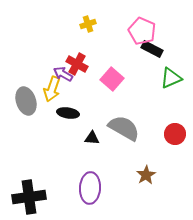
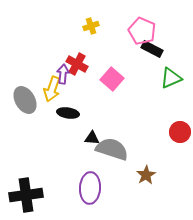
yellow cross: moved 3 px right, 2 px down
purple arrow: rotated 66 degrees clockwise
gray ellipse: moved 1 px left, 1 px up; rotated 12 degrees counterclockwise
gray semicircle: moved 12 px left, 21 px down; rotated 12 degrees counterclockwise
red circle: moved 5 px right, 2 px up
black cross: moved 3 px left, 2 px up
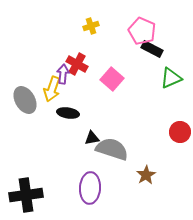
black triangle: rotated 14 degrees counterclockwise
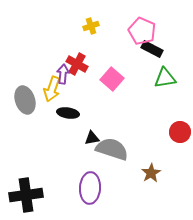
green triangle: moved 6 px left; rotated 15 degrees clockwise
gray ellipse: rotated 12 degrees clockwise
brown star: moved 5 px right, 2 px up
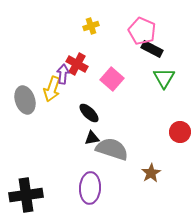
green triangle: moved 1 px left; rotated 50 degrees counterclockwise
black ellipse: moved 21 px right; rotated 35 degrees clockwise
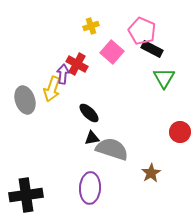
pink square: moved 27 px up
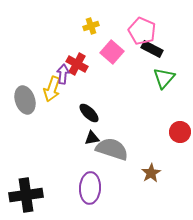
green triangle: rotated 10 degrees clockwise
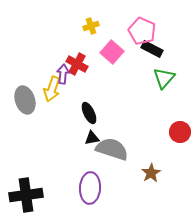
black ellipse: rotated 20 degrees clockwise
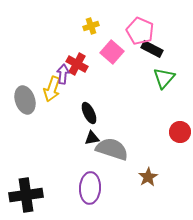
pink pentagon: moved 2 px left
brown star: moved 3 px left, 4 px down
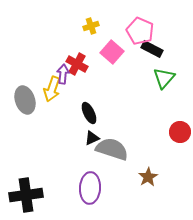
black triangle: rotated 14 degrees counterclockwise
